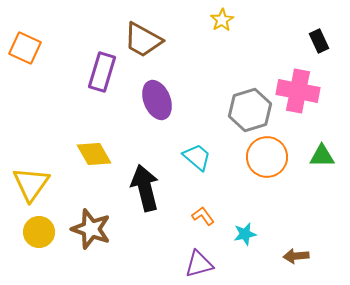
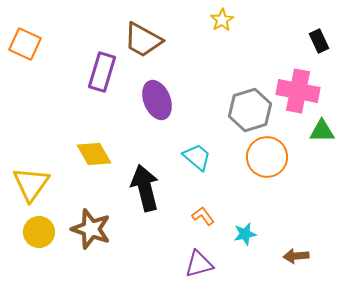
orange square: moved 4 px up
green triangle: moved 25 px up
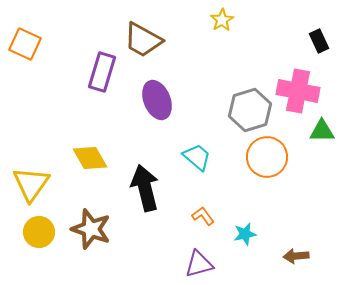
yellow diamond: moved 4 px left, 4 px down
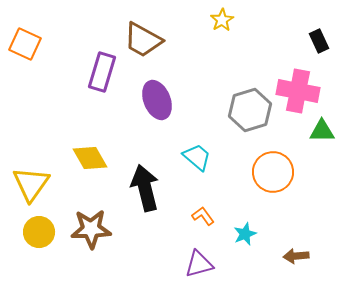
orange circle: moved 6 px right, 15 px down
brown star: rotated 21 degrees counterclockwise
cyan star: rotated 10 degrees counterclockwise
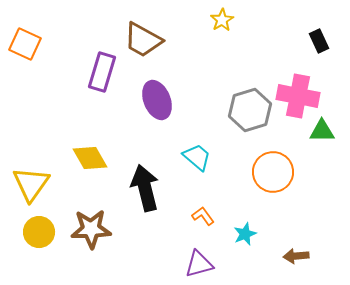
pink cross: moved 5 px down
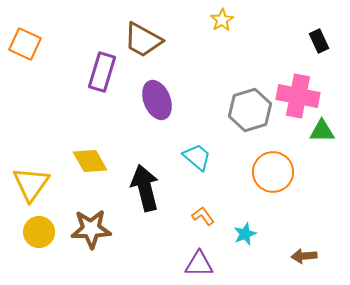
yellow diamond: moved 3 px down
brown arrow: moved 8 px right
purple triangle: rotated 16 degrees clockwise
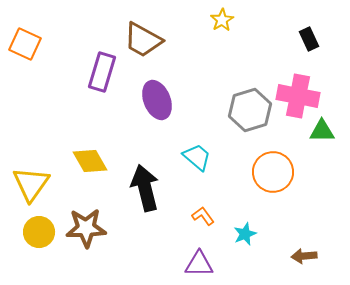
black rectangle: moved 10 px left, 2 px up
brown star: moved 5 px left, 1 px up
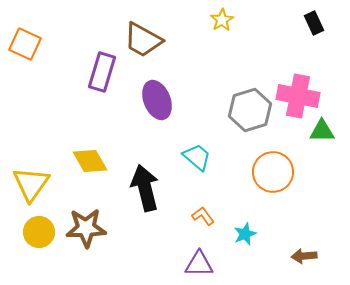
black rectangle: moved 5 px right, 16 px up
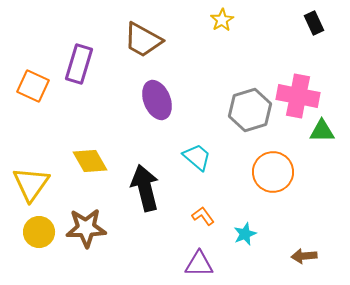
orange square: moved 8 px right, 42 px down
purple rectangle: moved 23 px left, 8 px up
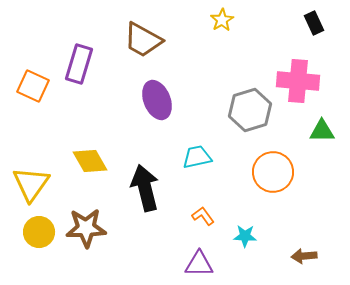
pink cross: moved 15 px up; rotated 6 degrees counterclockwise
cyan trapezoid: rotated 52 degrees counterclockwise
cyan star: moved 2 px down; rotated 25 degrees clockwise
